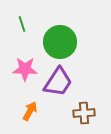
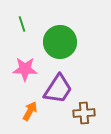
purple trapezoid: moved 7 px down
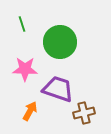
purple trapezoid: rotated 104 degrees counterclockwise
brown cross: rotated 10 degrees counterclockwise
